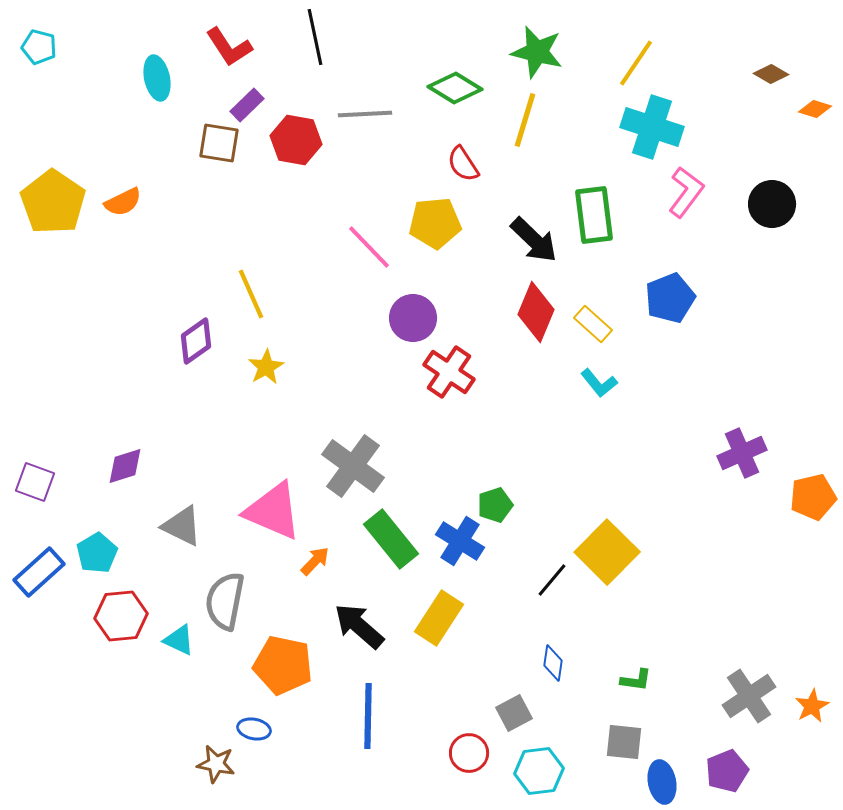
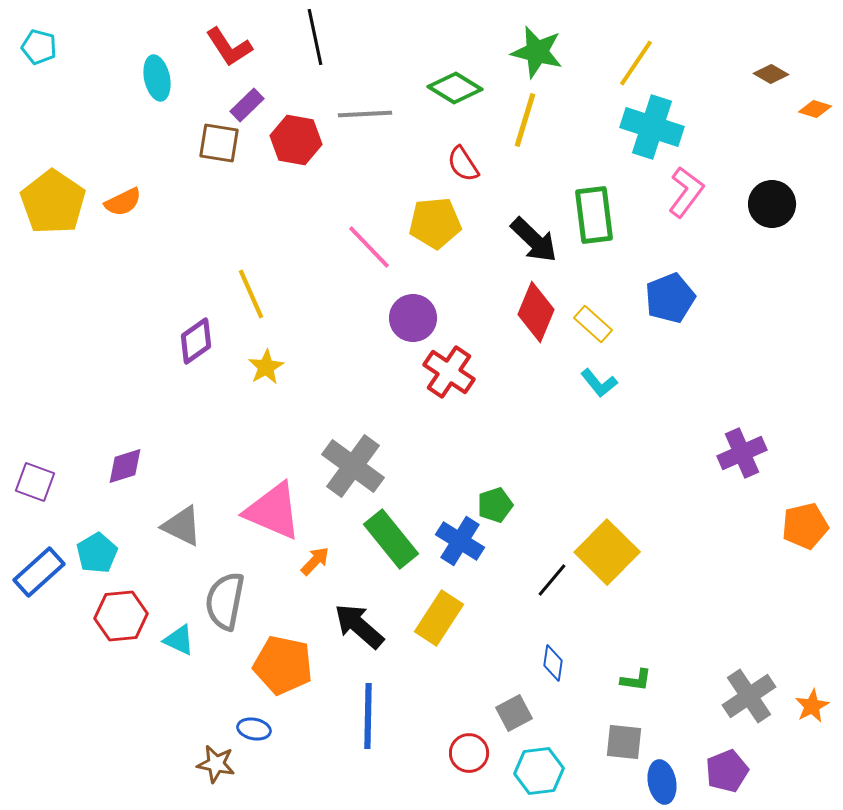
orange pentagon at (813, 497): moved 8 px left, 29 px down
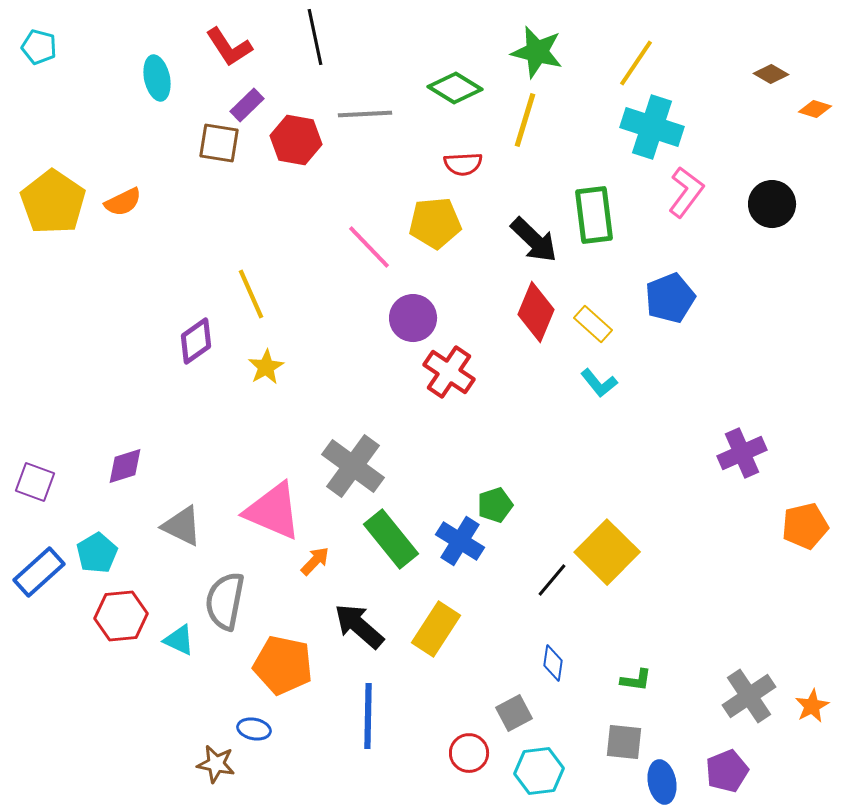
red semicircle at (463, 164): rotated 60 degrees counterclockwise
yellow rectangle at (439, 618): moved 3 px left, 11 px down
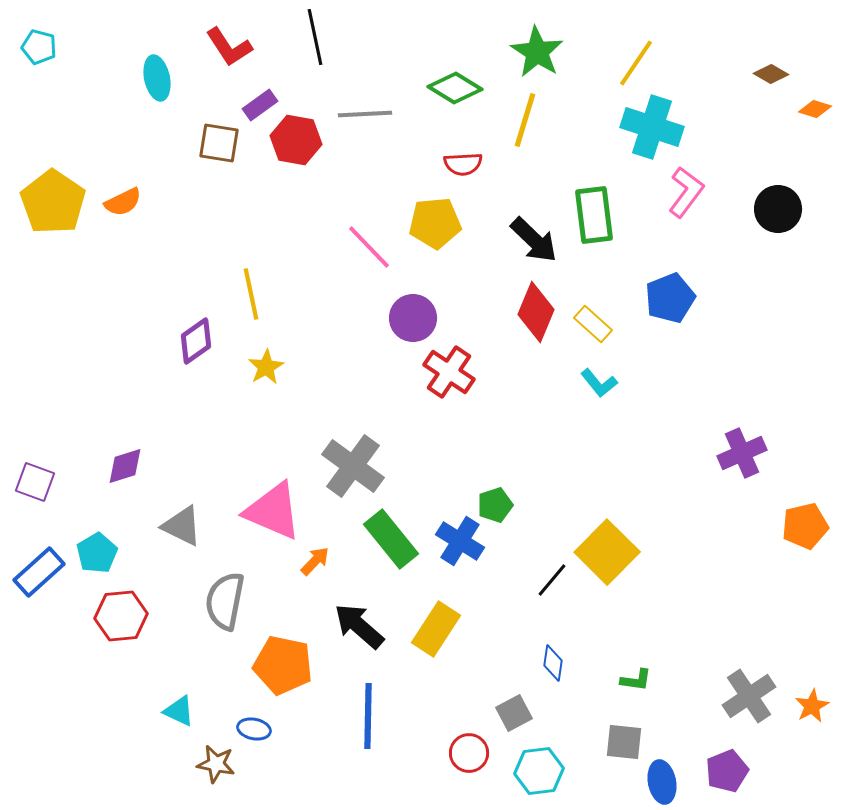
green star at (537, 52): rotated 18 degrees clockwise
purple rectangle at (247, 105): moved 13 px right; rotated 8 degrees clockwise
black circle at (772, 204): moved 6 px right, 5 px down
yellow line at (251, 294): rotated 12 degrees clockwise
cyan triangle at (179, 640): moved 71 px down
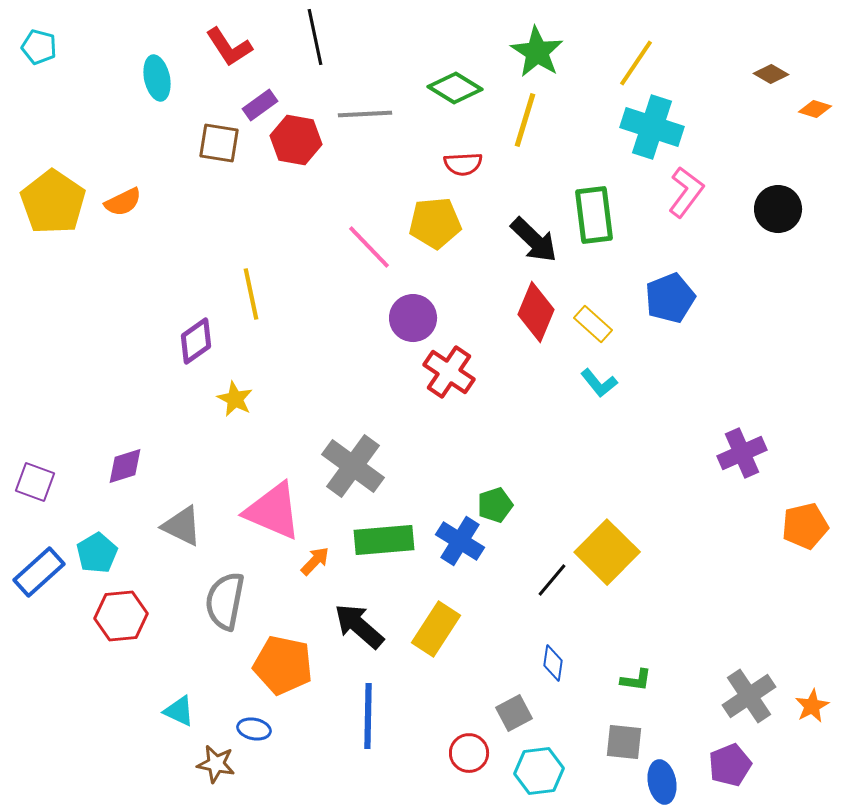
yellow star at (266, 367): moved 31 px left, 32 px down; rotated 15 degrees counterclockwise
green rectangle at (391, 539): moved 7 px left, 1 px down; rotated 56 degrees counterclockwise
purple pentagon at (727, 771): moved 3 px right, 6 px up
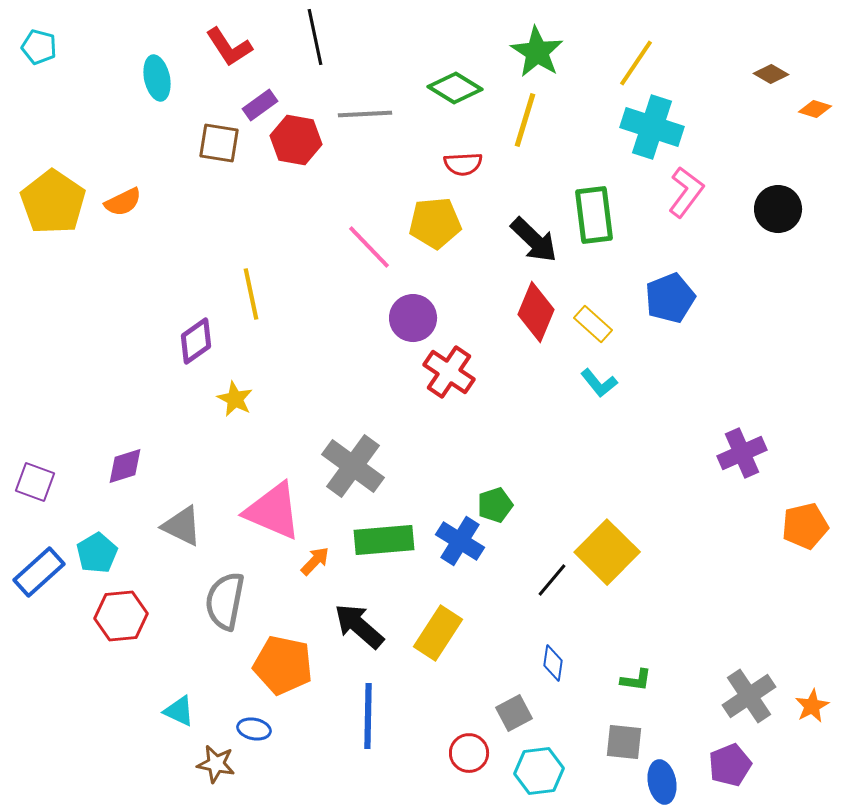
yellow rectangle at (436, 629): moved 2 px right, 4 px down
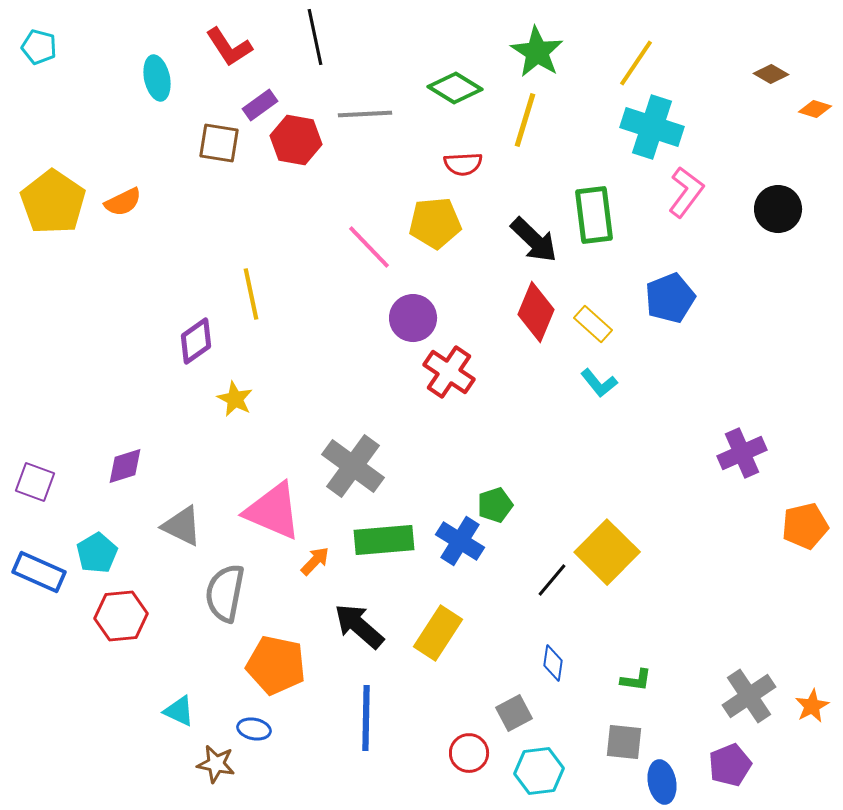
blue rectangle at (39, 572): rotated 66 degrees clockwise
gray semicircle at (225, 601): moved 8 px up
orange pentagon at (283, 665): moved 7 px left
blue line at (368, 716): moved 2 px left, 2 px down
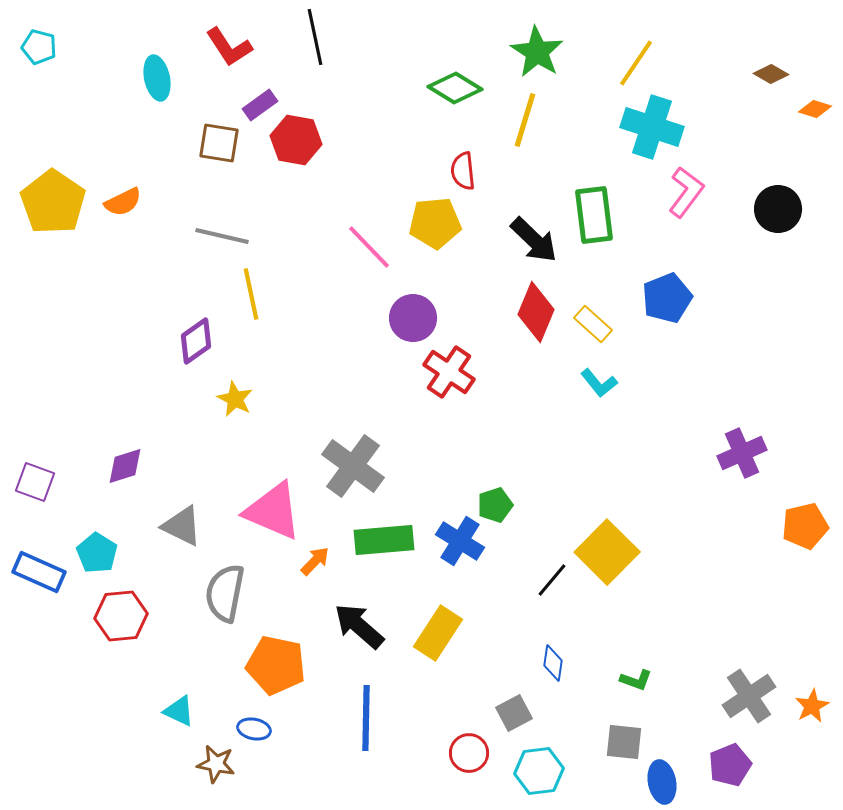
gray line at (365, 114): moved 143 px left, 122 px down; rotated 16 degrees clockwise
red semicircle at (463, 164): moved 7 px down; rotated 87 degrees clockwise
blue pentagon at (670, 298): moved 3 px left
cyan pentagon at (97, 553): rotated 9 degrees counterclockwise
green L-shape at (636, 680): rotated 12 degrees clockwise
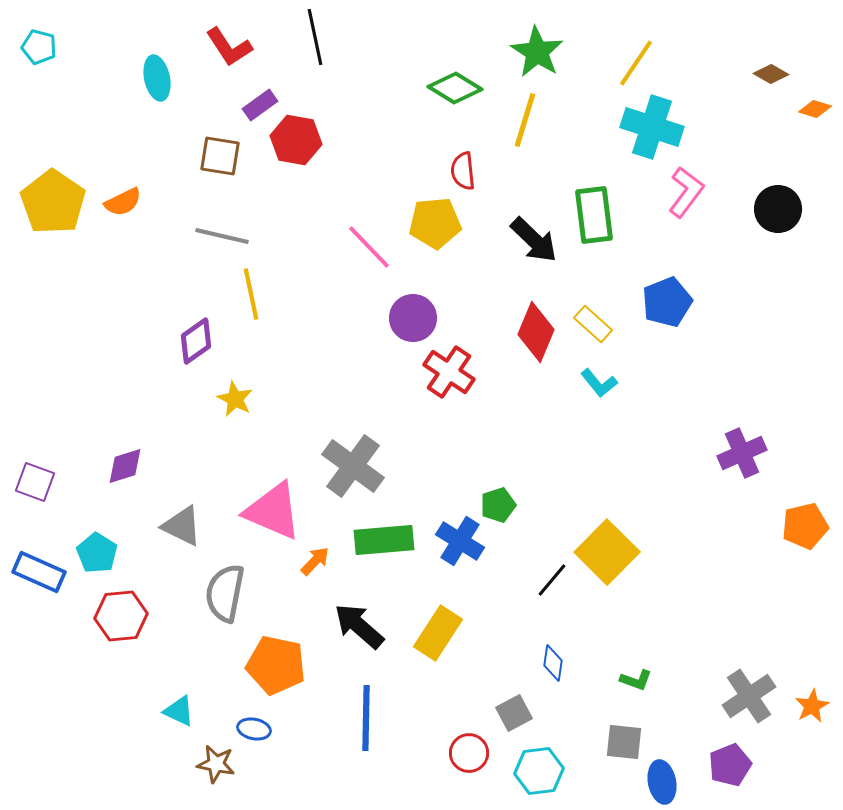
brown square at (219, 143): moved 1 px right, 13 px down
blue pentagon at (667, 298): moved 4 px down
red diamond at (536, 312): moved 20 px down
green pentagon at (495, 505): moved 3 px right
